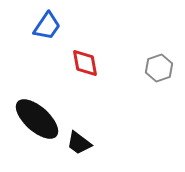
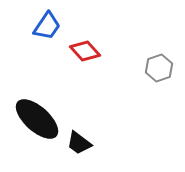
red diamond: moved 12 px up; rotated 32 degrees counterclockwise
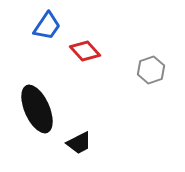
gray hexagon: moved 8 px left, 2 px down
black ellipse: moved 10 px up; rotated 24 degrees clockwise
black trapezoid: rotated 64 degrees counterclockwise
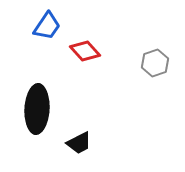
gray hexagon: moved 4 px right, 7 px up
black ellipse: rotated 27 degrees clockwise
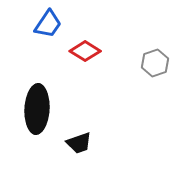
blue trapezoid: moved 1 px right, 2 px up
red diamond: rotated 16 degrees counterclockwise
black trapezoid: rotated 8 degrees clockwise
